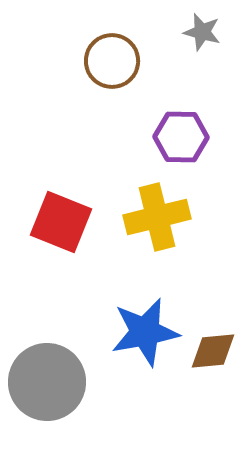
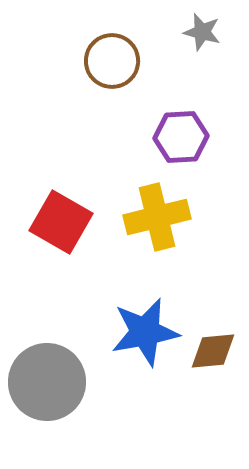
purple hexagon: rotated 4 degrees counterclockwise
red square: rotated 8 degrees clockwise
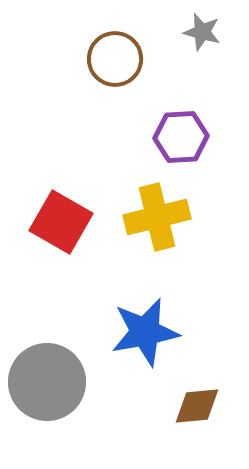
brown circle: moved 3 px right, 2 px up
brown diamond: moved 16 px left, 55 px down
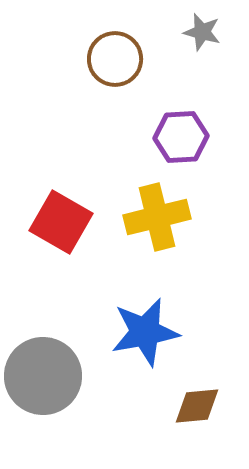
gray circle: moved 4 px left, 6 px up
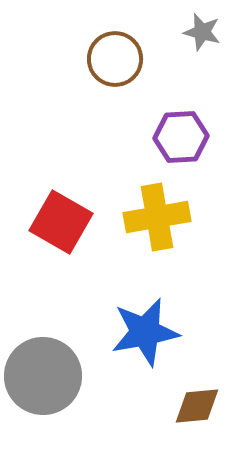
yellow cross: rotated 4 degrees clockwise
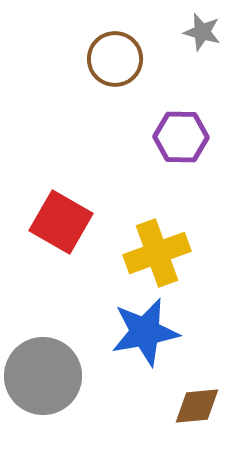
purple hexagon: rotated 4 degrees clockwise
yellow cross: moved 36 px down; rotated 10 degrees counterclockwise
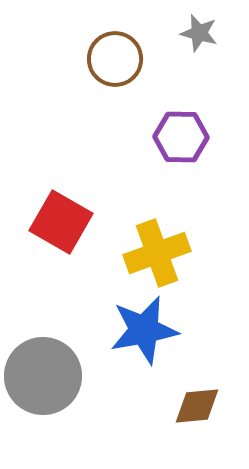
gray star: moved 3 px left, 1 px down
blue star: moved 1 px left, 2 px up
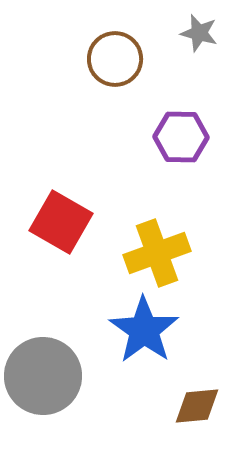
blue star: rotated 26 degrees counterclockwise
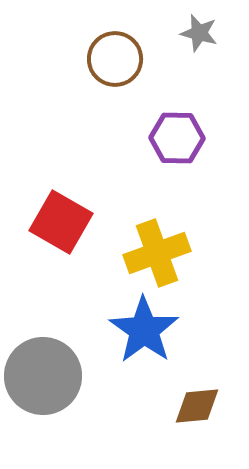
purple hexagon: moved 4 px left, 1 px down
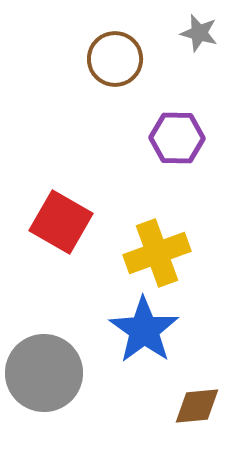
gray circle: moved 1 px right, 3 px up
